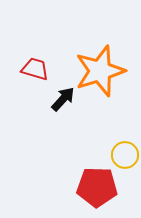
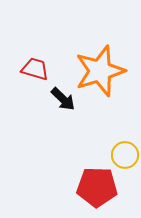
black arrow: rotated 92 degrees clockwise
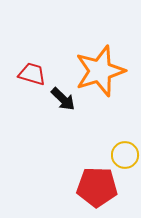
red trapezoid: moved 3 px left, 5 px down
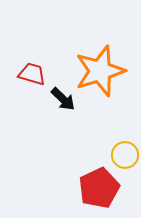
red pentagon: moved 2 px right, 1 px down; rotated 27 degrees counterclockwise
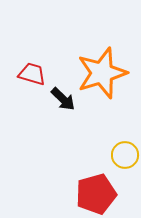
orange star: moved 2 px right, 2 px down
red pentagon: moved 3 px left, 6 px down; rotated 9 degrees clockwise
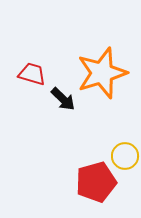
yellow circle: moved 1 px down
red pentagon: moved 12 px up
